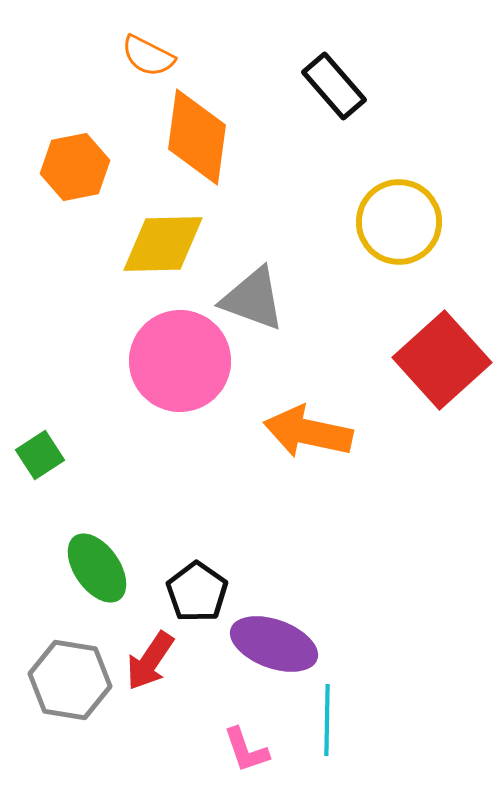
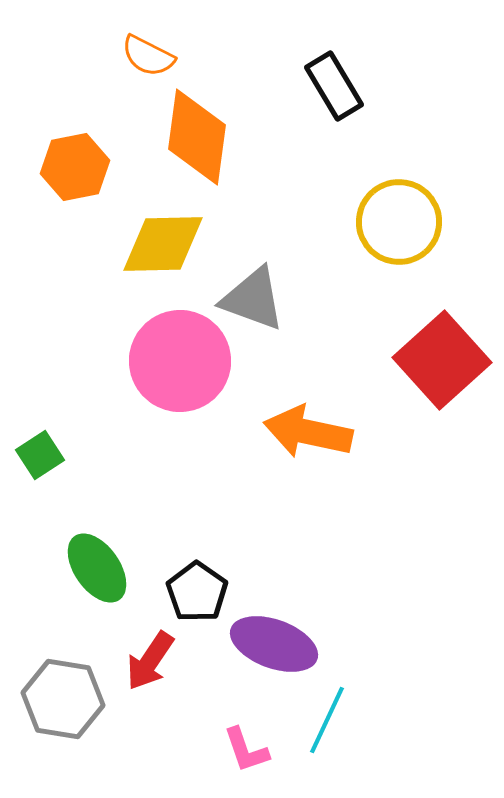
black rectangle: rotated 10 degrees clockwise
gray hexagon: moved 7 px left, 19 px down
cyan line: rotated 24 degrees clockwise
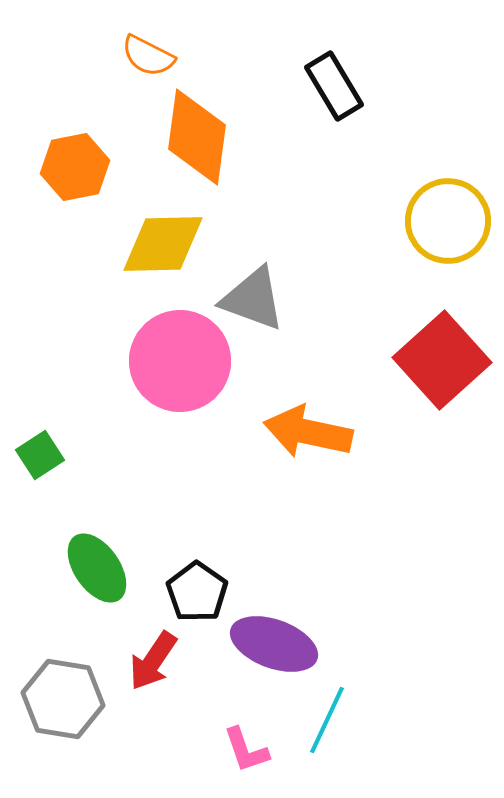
yellow circle: moved 49 px right, 1 px up
red arrow: moved 3 px right
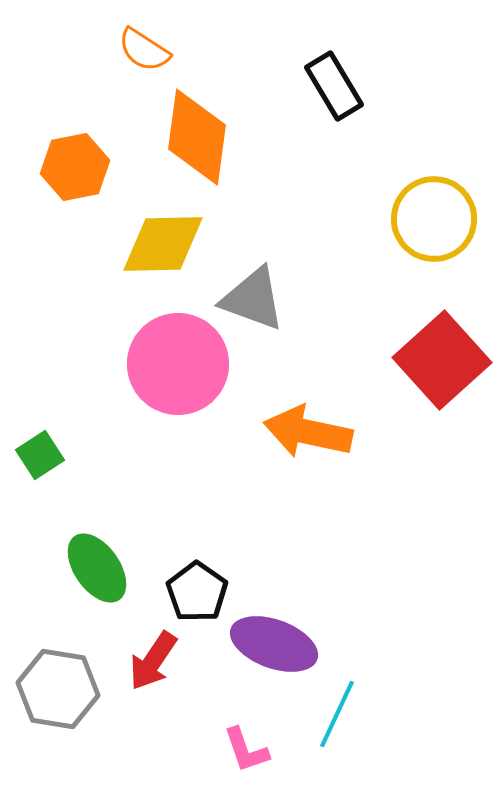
orange semicircle: moved 4 px left, 6 px up; rotated 6 degrees clockwise
yellow circle: moved 14 px left, 2 px up
pink circle: moved 2 px left, 3 px down
gray hexagon: moved 5 px left, 10 px up
cyan line: moved 10 px right, 6 px up
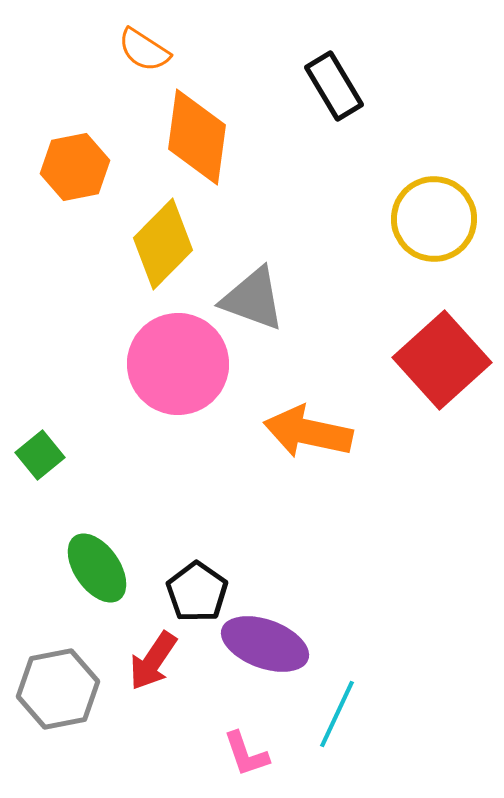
yellow diamond: rotated 44 degrees counterclockwise
green square: rotated 6 degrees counterclockwise
purple ellipse: moved 9 px left
gray hexagon: rotated 20 degrees counterclockwise
pink L-shape: moved 4 px down
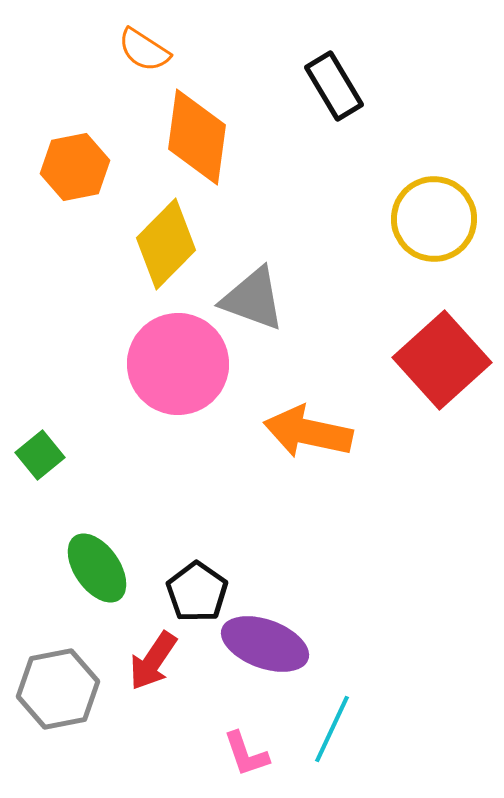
yellow diamond: moved 3 px right
cyan line: moved 5 px left, 15 px down
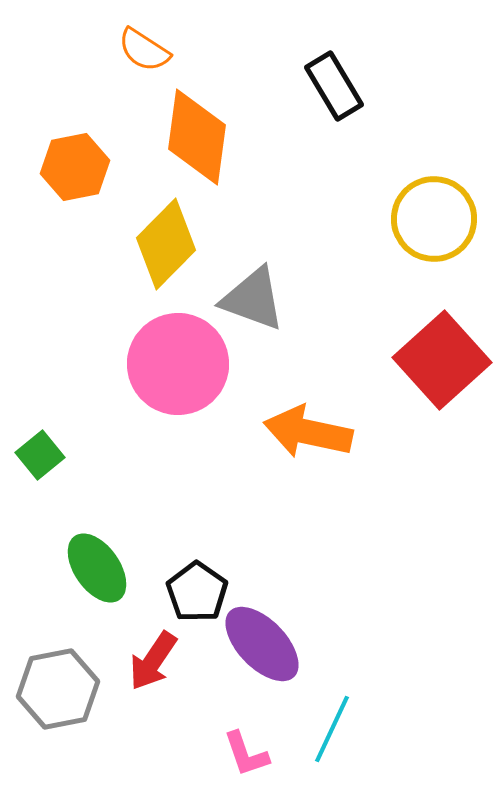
purple ellipse: moved 3 px left; rotated 26 degrees clockwise
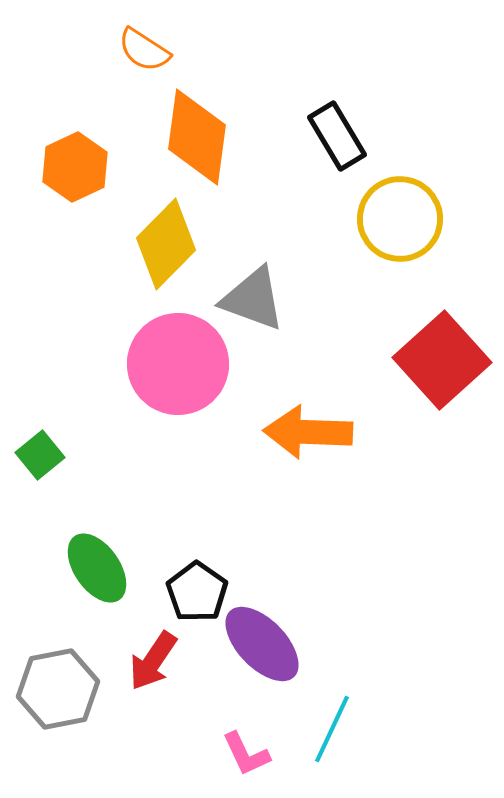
black rectangle: moved 3 px right, 50 px down
orange hexagon: rotated 14 degrees counterclockwise
yellow circle: moved 34 px left
orange arrow: rotated 10 degrees counterclockwise
pink L-shape: rotated 6 degrees counterclockwise
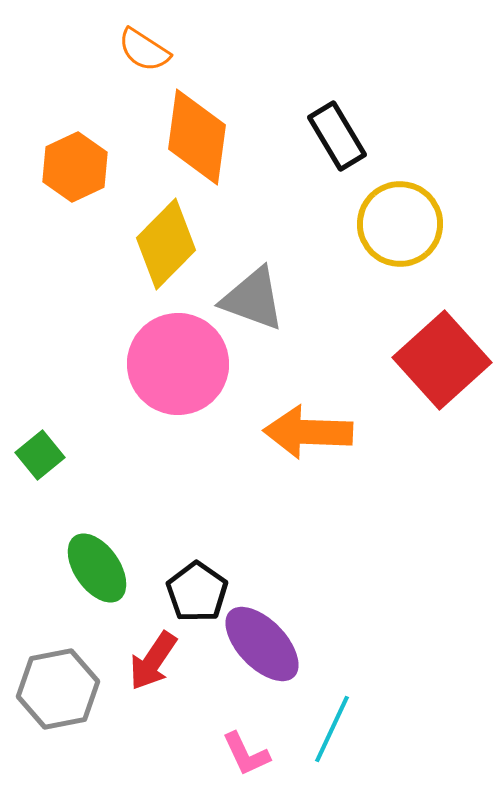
yellow circle: moved 5 px down
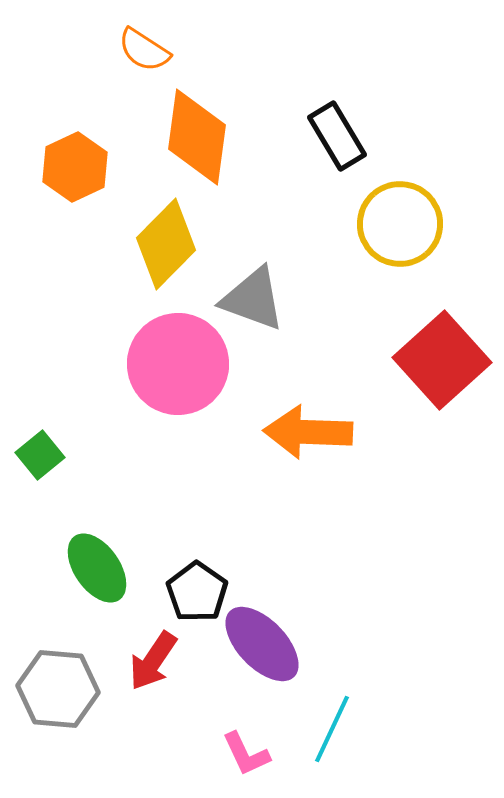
gray hexagon: rotated 16 degrees clockwise
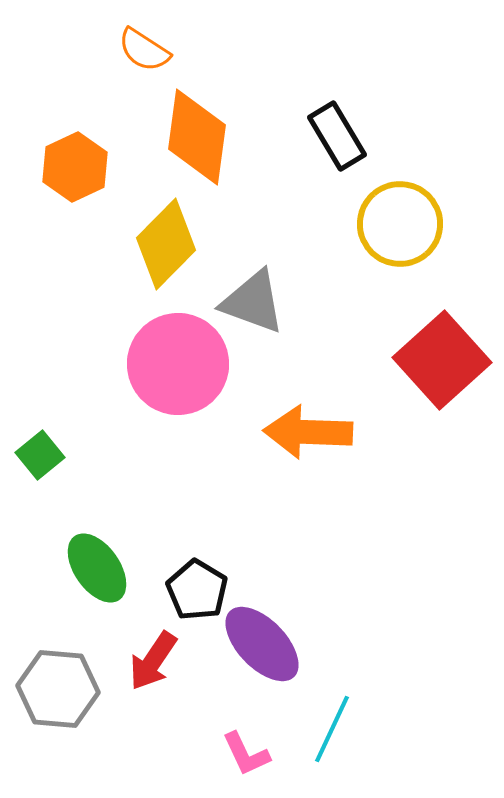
gray triangle: moved 3 px down
black pentagon: moved 2 px up; rotated 4 degrees counterclockwise
